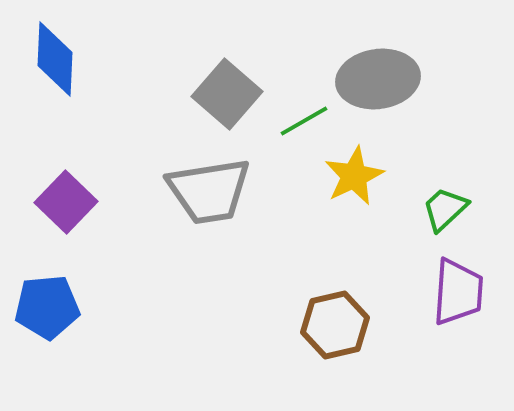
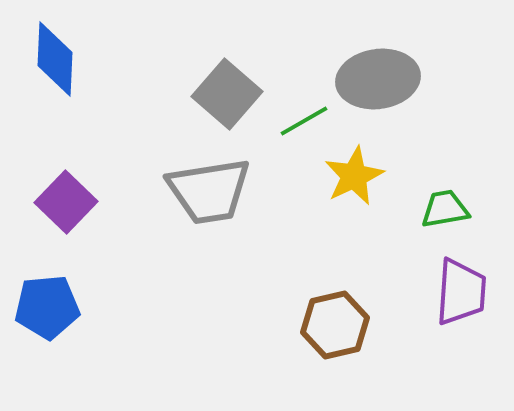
green trapezoid: rotated 33 degrees clockwise
purple trapezoid: moved 3 px right
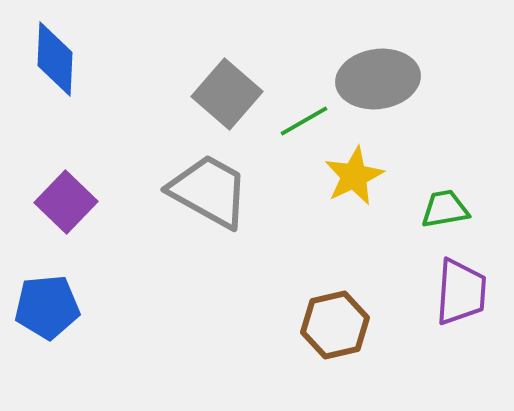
gray trapezoid: rotated 142 degrees counterclockwise
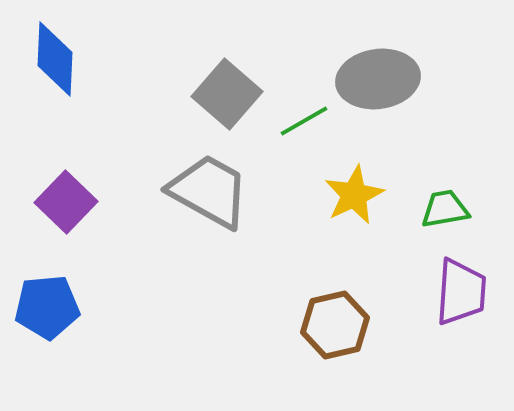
yellow star: moved 19 px down
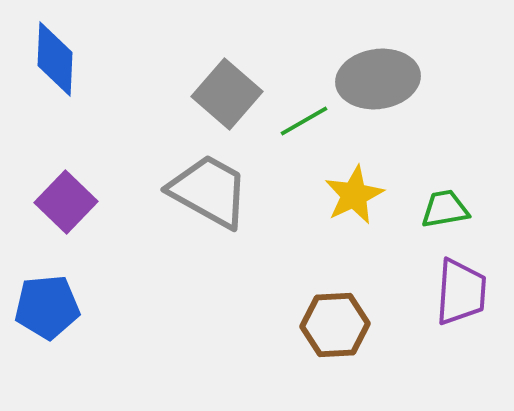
brown hexagon: rotated 10 degrees clockwise
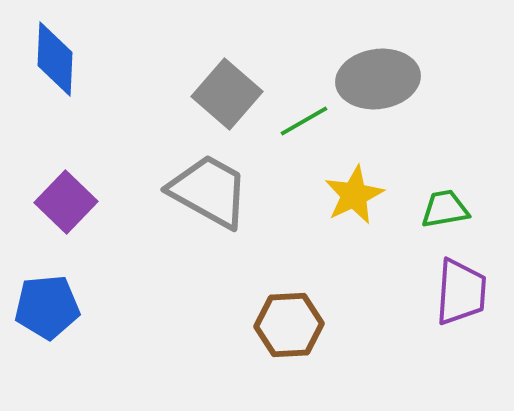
brown hexagon: moved 46 px left
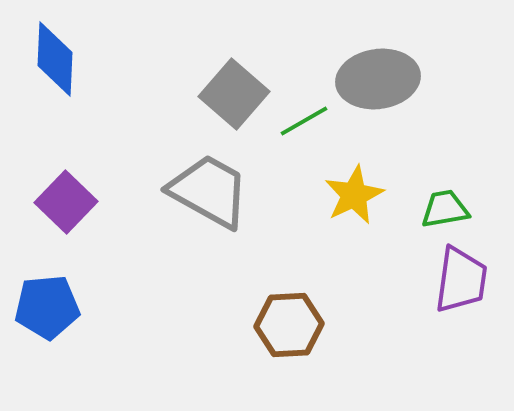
gray square: moved 7 px right
purple trapezoid: moved 12 px up; rotated 4 degrees clockwise
